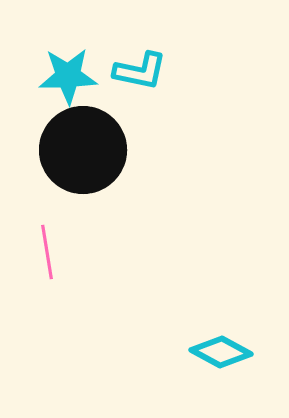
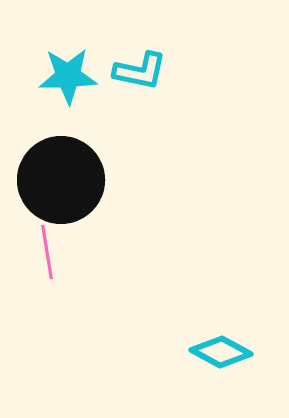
black circle: moved 22 px left, 30 px down
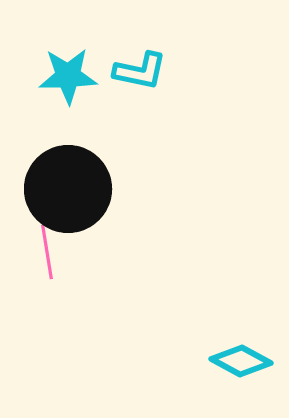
black circle: moved 7 px right, 9 px down
cyan diamond: moved 20 px right, 9 px down
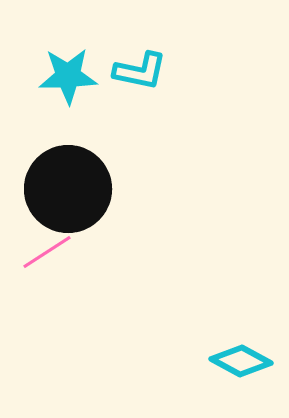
pink line: rotated 66 degrees clockwise
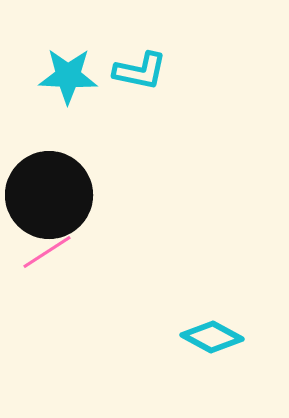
cyan star: rotated 4 degrees clockwise
black circle: moved 19 px left, 6 px down
cyan diamond: moved 29 px left, 24 px up
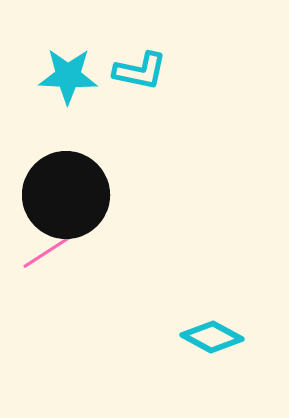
black circle: moved 17 px right
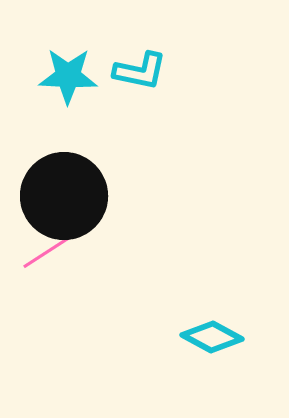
black circle: moved 2 px left, 1 px down
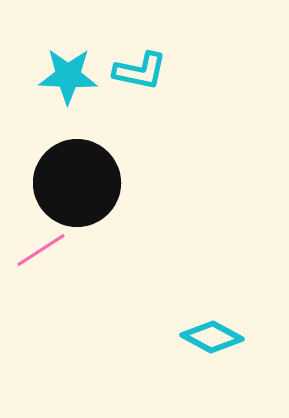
black circle: moved 13 px right, 13 px up
pink line: moved 6 px left, 2 px up
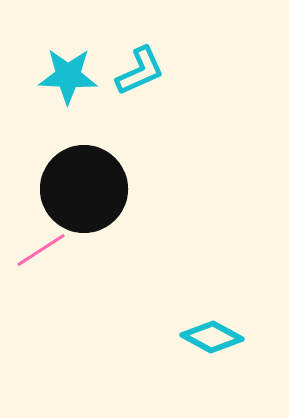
cyan L-shape: rotated 36 degrees counterclockwise
black circle: moved 7 px right, 6 px down
